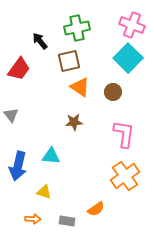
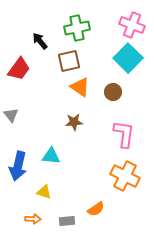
orange cross: rotated 28 degrees counterclockwise
gray rectangle: rotated 14 degrees counterclockwise
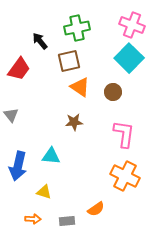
cyan square: moved 1 px right
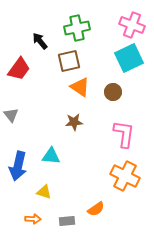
cyan square: rotated 20 degrees clockwise
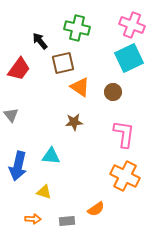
green cross: rotated 25 degrees clockwise
brown square: moved 6 px left, 2 px down
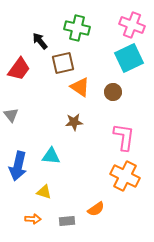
pink L-shape: moved 3 px down
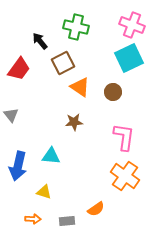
green cross: moved 1 px left, 1 px up
brown square: rotated 15 degrees counterclockwise
orange cross: rotated 8 degrees clockwise
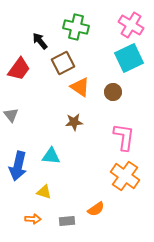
pink cross: moved 1 px left; rotated 10 degrees clockwise
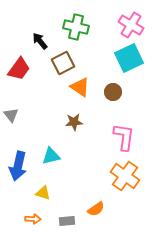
cyan triangle: rotated 18 degrees counterclockwise
yellow triangle: moved 1 px left, 1 px down
